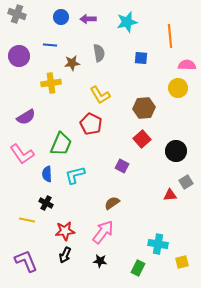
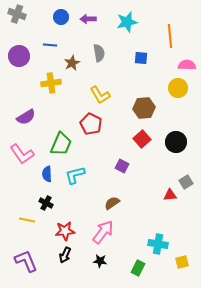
brown star: rotated 21 degrees counterclockwise
black circle: moved 9 px up
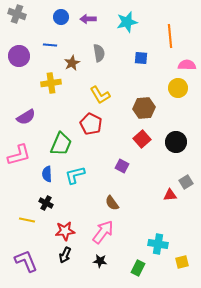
pink L-shape: moved 3 px left, 1 px down; rotated 70 degrees counterclockwise
brown semicircle: rotated 91 degrees counterclockwise
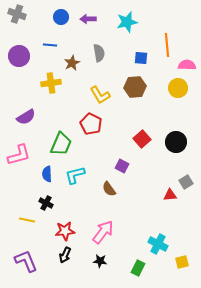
orange line: moved 3 px left, 9 px down
brown hexagon: moved 9 px left, 21 px up
brown semicircle: moved 3 px left, 14 px up
cyan cross: rotated 18 degrees clockwise
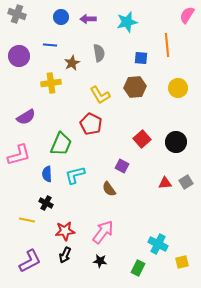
pink semicircle: moved 50 px up; rotated 60 degrees counterclockwise
red triangle: moved 5 px left, 12 px up
purple L-shape: moved 4 px right; rotated 85 degrees clockwise
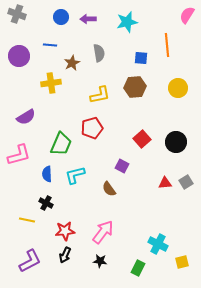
yellow L-shape: rotated 70 degrees counterclockwise
red pentagon: moved 1 px right, 4 px down; rotated 30 degrees clockwise
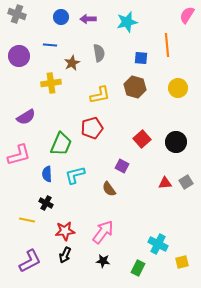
brown hexagon: rotated 20 degrees clockwise
black star: moved 3 px right
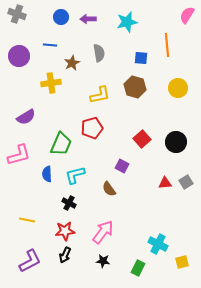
black cross: moved 23 px right
